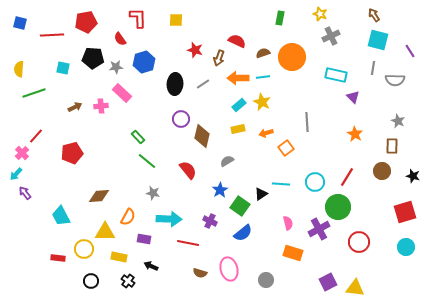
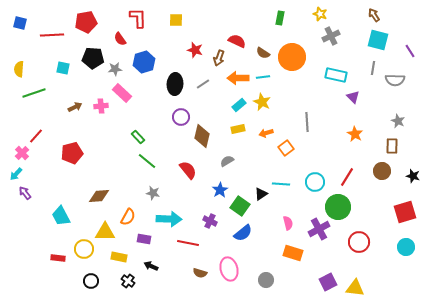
brown semicircle at (263, 53): rotated 128 degrees counterclockwise
gray star at (116, 67): moved 1 px left, 2 px down
purple circle at (181, 119): moved 2 px up
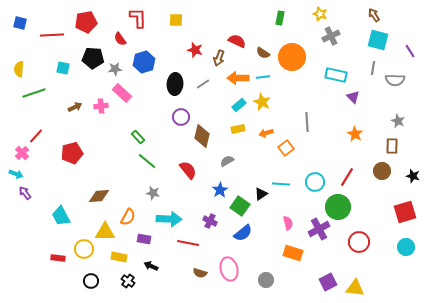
cyan arrow at (16, 174): rotated 112 degrees counterclockwise
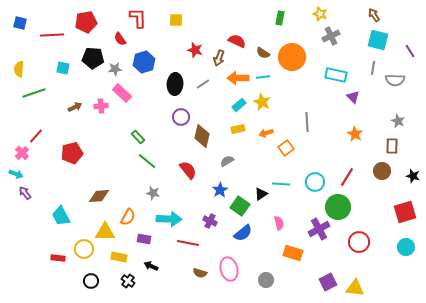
pink semicircle at (288, 223): moved 9 px left
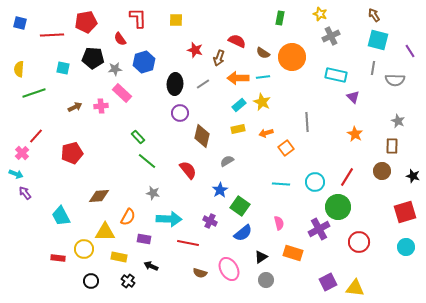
purple circle at (181, 117): moved 1 px left, 4 px up
black triangle at (261, 194): moved 63 px down
pink ellipse at (229, 269): rotated 15 degrees counterclockwise
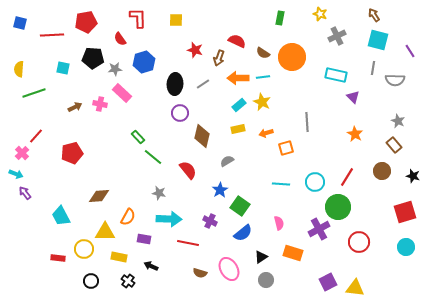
gray cross at (331, 36): moved 6 px right
pink cross at (101, 106): moved 1 px left, 2 px up; rotated 16 degrees clockwise
brown rectangle at (392, 146): moved 2 px right, 1 px up; rotated 42 degrees counterclockwise
orange square at (286, 148): rotated 21 degrees clockwise
green line at (147, 161): moved 6 px right, 4 px up
gray star at (153, 193): moved 6 px right
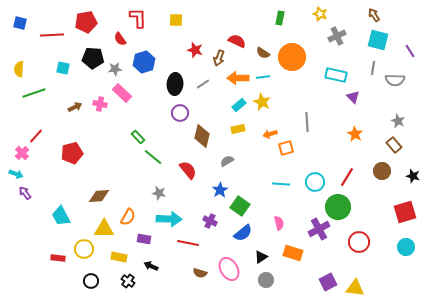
orange arrow at (266, 133): moved 4 px right, 1 px down
yellow triangle at (105, 232): moved 1 px left, 3 px up
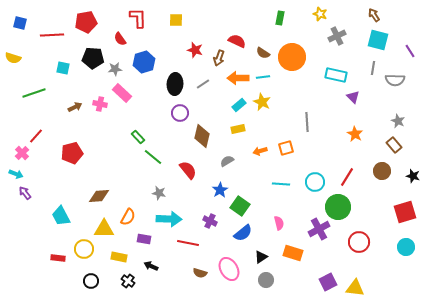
yellow semicircle at (19, 69): moved 6 px left, 11 px up; rotated 77 degrees counterclockwise
orange arrow at (270, 134): moved 10 px left, 17 px down
